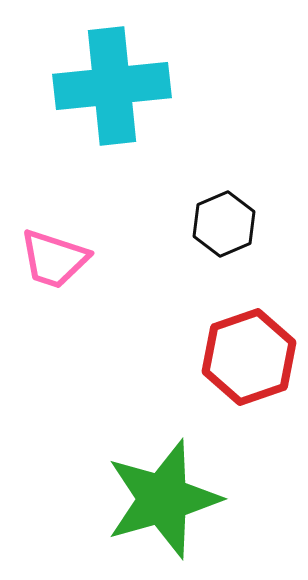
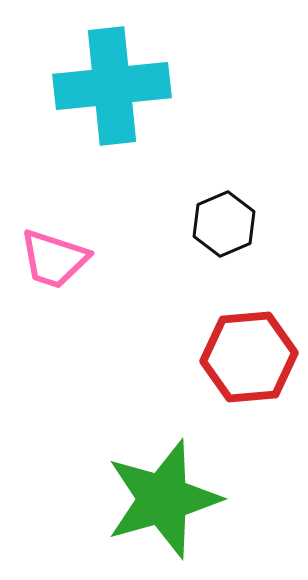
red hexagon: rotated 14 degrees clockwise
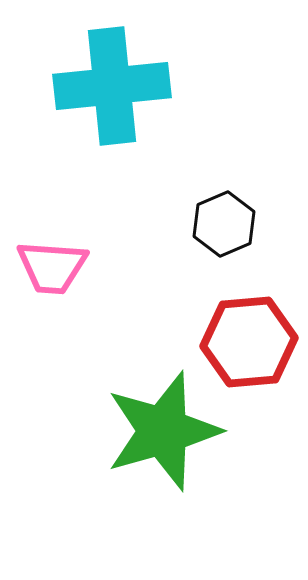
pink trapezoid: moved 2 px left, 8 px down; rotated 14 degrees counterclockwise
red hexagon: moved 15 px up
green star: moved 68 px up
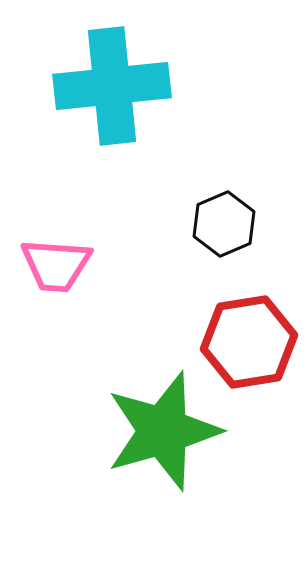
pink trapezoid: moved 4 px right, 2 px up
red hexagon: rotated 4 degrees counterclockwise
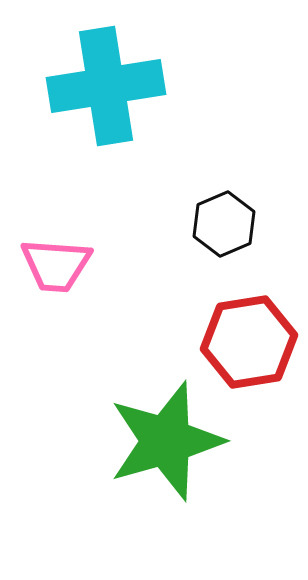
cyan cross: moved 6 px left; rotated 3 degrees counterclockwise
green star: moved 3 px right, 10 px down
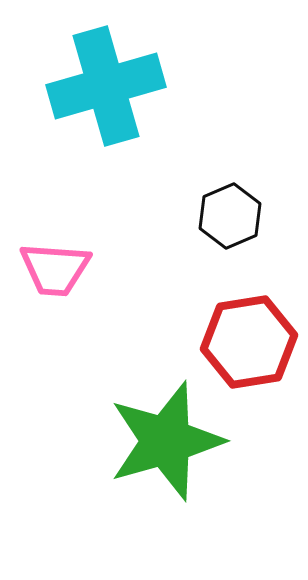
cyan cross: rotated 7 degrees counterclockwise
black hexagon: moved 6 px right, 8 px up
pink trapezoid: moved 1 px left, 4 px down
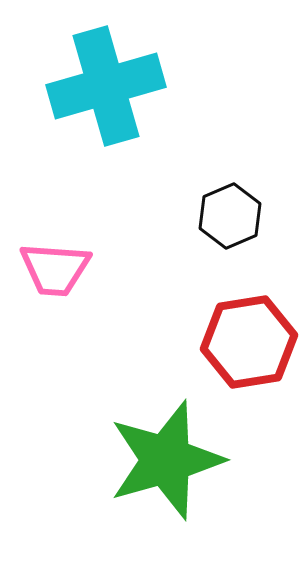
green star: moved 19 px down
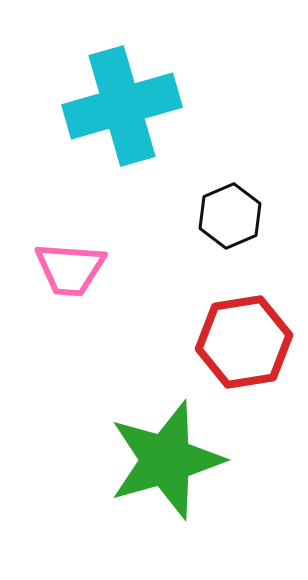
cyan cross: moved 16 px right, 20 px down
pink trapezoid: moved 15 px right
red hexagon: moved 5 px left
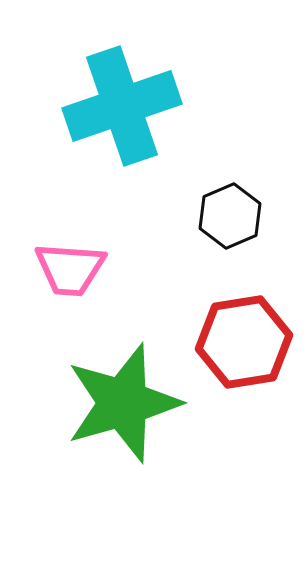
cyan cross: rotated 3 degrees counterclockwise
green star: moved 43 px left, 57 px up
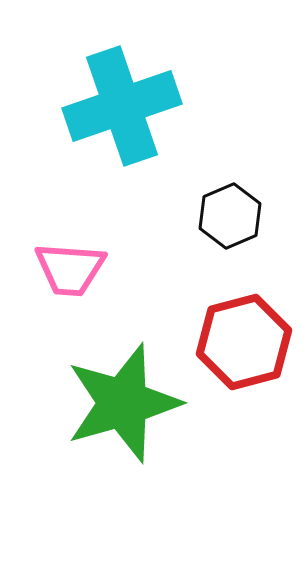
red hexagon: rotated 6 degrees counterclockwise
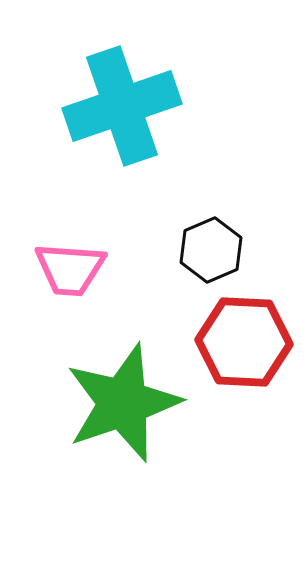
black hexagon: moved 19 px left, 34 px down
red hexagon: rotated 18 degrees clockwise
green star: rotated 3 degrees counterclockwise
